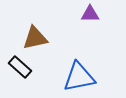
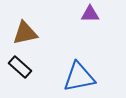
brown triangle: moved 10 px left, 5 px up
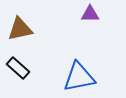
brown triangle: moved 5 px left, 4 px up
black rectangle: moved 2 px left, 1 px down
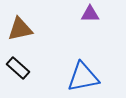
blue triangle: moved 4 px right
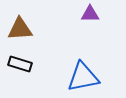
brown triangle: rotated 8 degrees clockwise
black rectangle: moved 2 px right, 4 px up; rotated 25 degrees counterclockwise
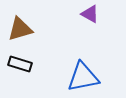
purple triangle: rotated 30 degrees clockwise
brown triangle: rotated 12 degrees counterclockwise
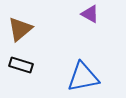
brown triangle: rotated 24 degrees counterclockwise
black rectangle: moved 1 px right, 1 px down
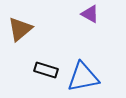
black rectangle: moved 25 px right, 5 px down
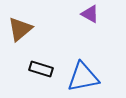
black rectangle: moved 5 px left, 1 px up
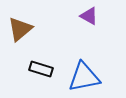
purple triangle: moved 1 px left, 2 px down
blue triangle: moved 1 px right
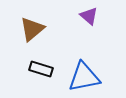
purple triangle: rotated 12 degrees clockwise
brown triangle: moved 12 px right
